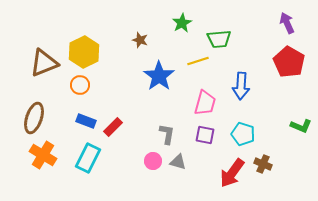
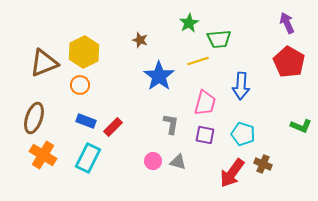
green star: moved 7 px right
gray L-shape: moved 4 px right, 10 px up
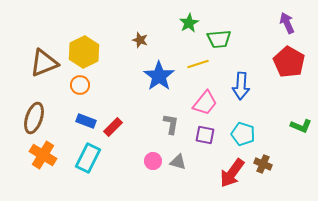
yellow line: moved 3 px down
pink trapezoid: rotated 24 degrees clockwise
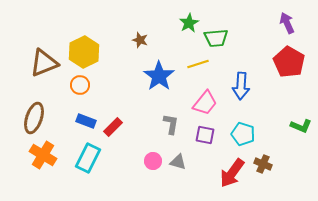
green trapezoid: moved 3 px left, 1 px up
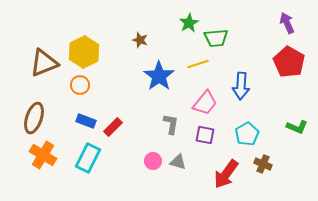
green L-shape: moved 4 px left, 1 px down
cyan pentagon: moved 4 px right; rotated 25 degrees clockwise
red arrow: moved 6 px left, 1 px down
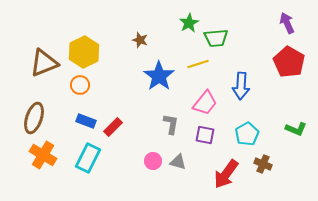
green L-shape: moved 1 px left, 2 px down
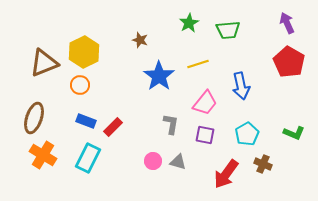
green trapezoid: moved 12 px right, 8 px up
blue arrow: rotated 16 degrees counterclockwise
green L-shape: moved 2 px left, 4 px down
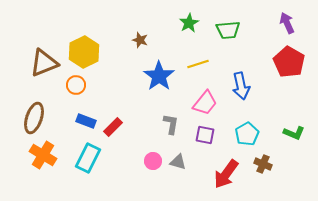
orange circle: moved 4 px left
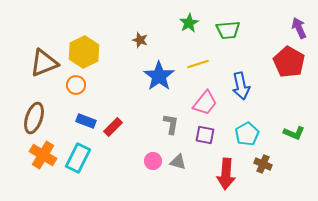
purple arrow: moved 12 px right, 5 px down
cyan rectangle: moved 10 px left
red arrow: rotated 32 degrees counterclockwise
